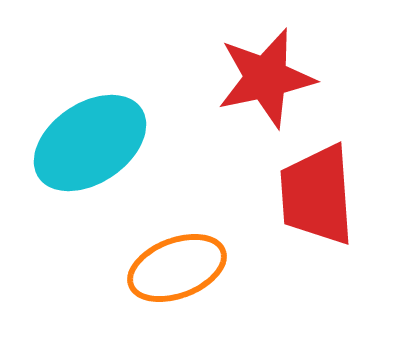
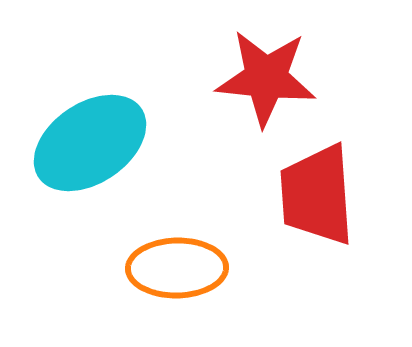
red star: rotated 18 degrees clockwise
orange ellipse: rotated 20 degrees clockwise
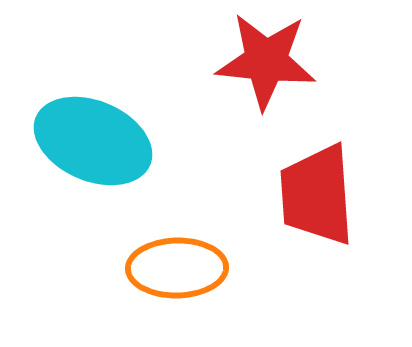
red star: moved 17 px up
cyan ellipse: moved 3 px right, 2 px up; rotated 57 degrees clockwise
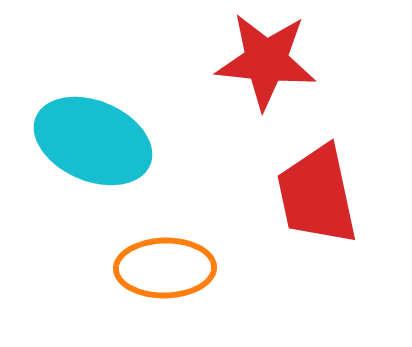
red trapezoid: rotated 8 degrees counterclockwise
orange ellipse: moved 12 px left
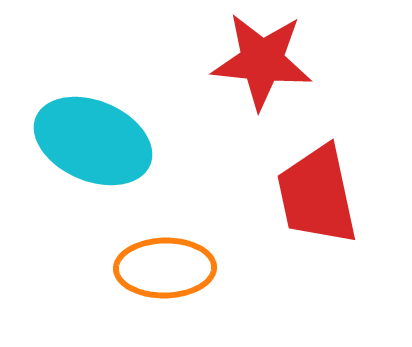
red star: moved 4 px left
